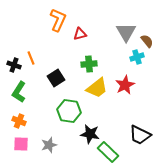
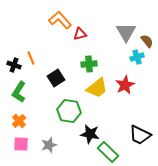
orange L-shape: moved 2 px right; rotated 65 degrees counterclockwise
orange cross: rotated 24 degrees clockwise
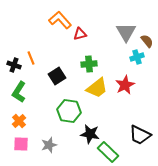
black square: moved 1 px right, 2 px up
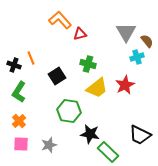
green cross: moved 1 px left; rotated 21 degrees clockwise
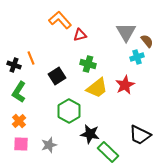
red triangle: moved 1 px down
green hexagon: rotated 20 degrees clockwise
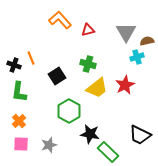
red triangle: moved 8 px right, 5 px up
brown semicircle: rotated 64 degrees counterclockwise
green L-shape: rotated 25 degrees counterclockwise
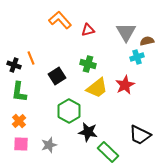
black star: moved 2 px left, 2 px up
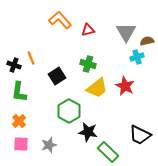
red star: moved 1 px down; rotated 18 degrees counterclockwise
